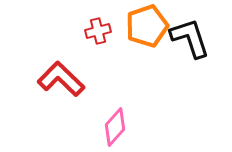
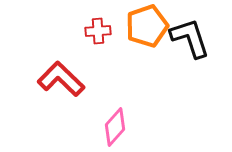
red cross: rotated 10 degrees clockwise
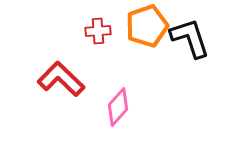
pink diamond: moved 3 px right, 20 px up
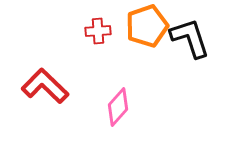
red L-shape: moved 16 px left, 7 px down
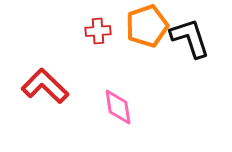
pink diamond: rotated 51 degrees counterclockwise
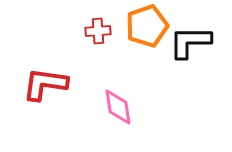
black L-shape: moved 4 px down; rotated 72 degrees counterclockwise
red L-shape: moved 2 px up; rotated 36 degrees counterclockwise
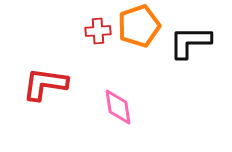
orange pentagon: moved 8 px left
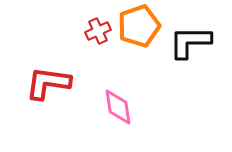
red cross: rotated 20 degrees counterclockwise
red L-shape: moved 3 px right, 1 px up
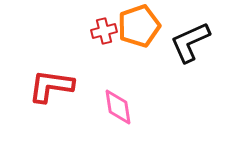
red cross: moved 6 px right; rotated 10 degrees clockwise
black L-shape: rotated 24 degrees counterclockwise
red L-shape: moved 3 px right, 3 px down
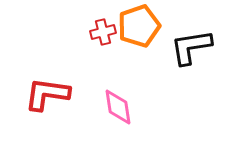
red cross: moved 1 px left, 1 px down
black L-shape: moved 1 px right, 5 px down; rotated 15 degrees clockwise
red L-shape: moved 4 px left, 8 px down
